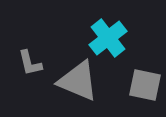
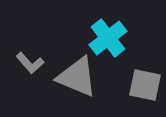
gray L-shape: rotated 28 degrees counterclockwise
gray triangle: moved 1 px left, 4 px up
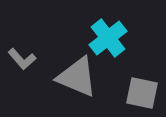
gray L-shape: moved 8 px left, 4 px up
gray square: moved 3 px left, 8 px down
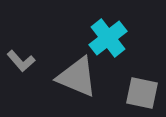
gray L-shape: moved 1 px left, 2 px down
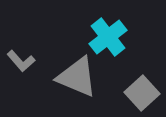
cyan cross: moved 1 px up
gray square: rotated 36 degrees clockwise
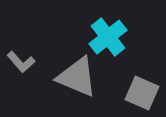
gray L-shape: moved 1 px down
gray square: rotated 24 degrees counterclockwise
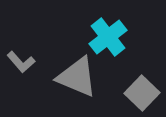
gray square: rotated 20 degrees clockwise
